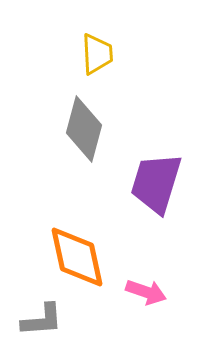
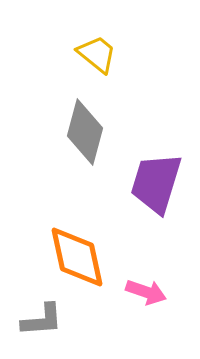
yellow trapezoid: rotated 48 degrees counterclockwise
gray diamond: moved 1 px right, 3 px down
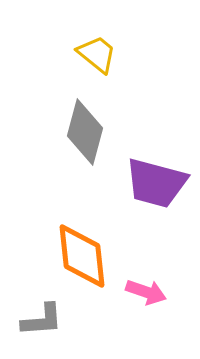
purple trapezoid: rotated 92 degrees counterclockwise
orange diamond: moved 5 px right, 1 px up; rotated 6 degrees clockwise
